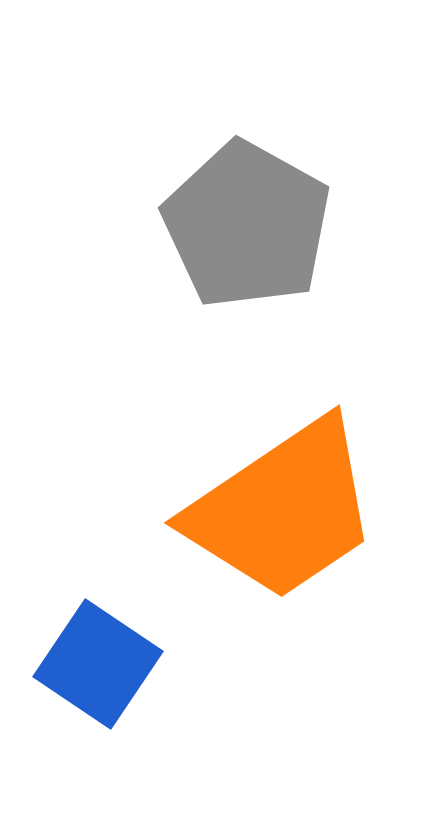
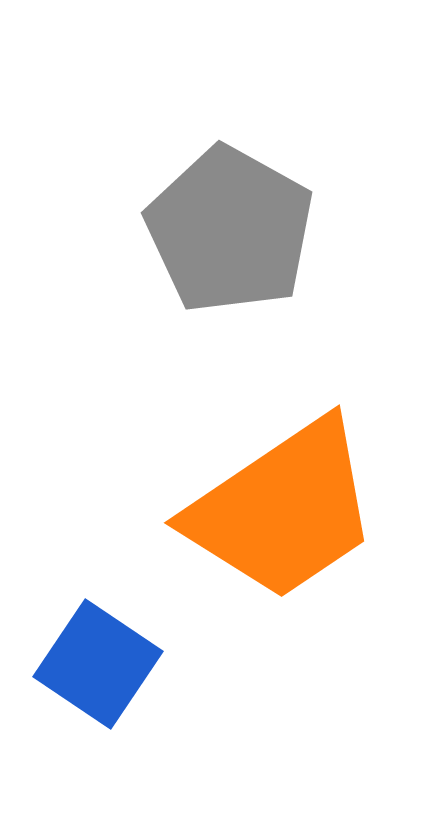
gray pentagon: moved 17 px left, 5 px down
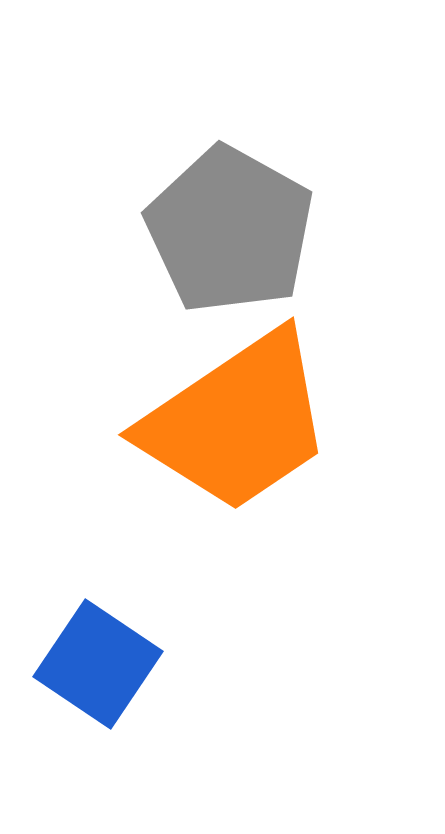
orange trapezoid: moved 46 px left, 88 px up
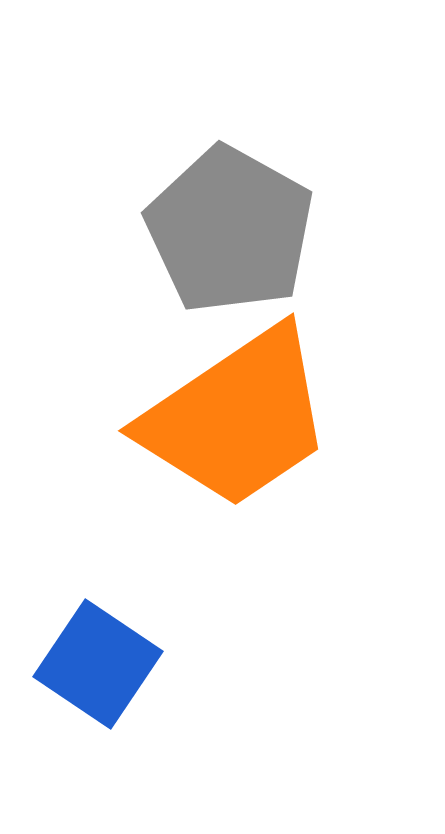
orange trapezoid: moved 4 px up
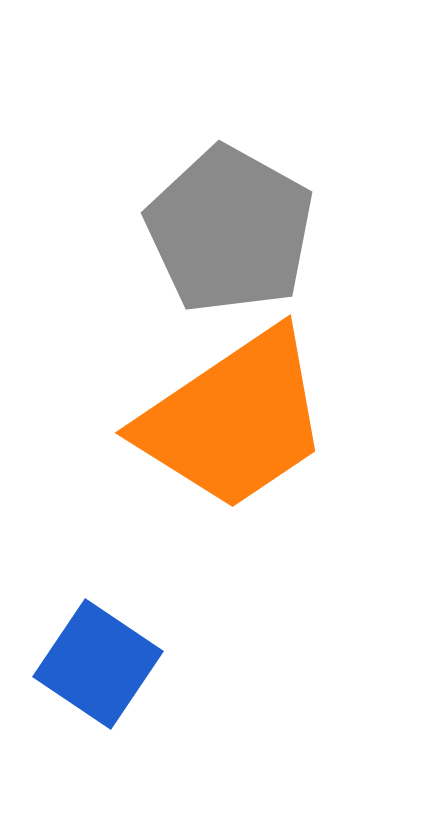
orange trapezoid: moved 3 px left, 2 px down
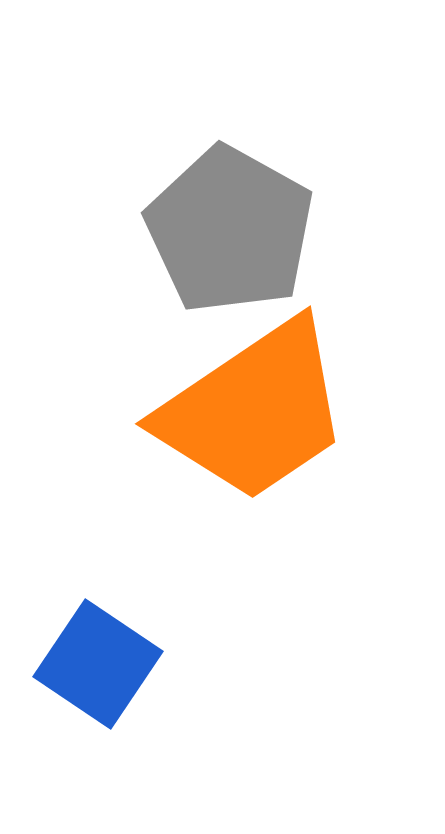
orange trapezoid: moved 20 px right, 9 px up
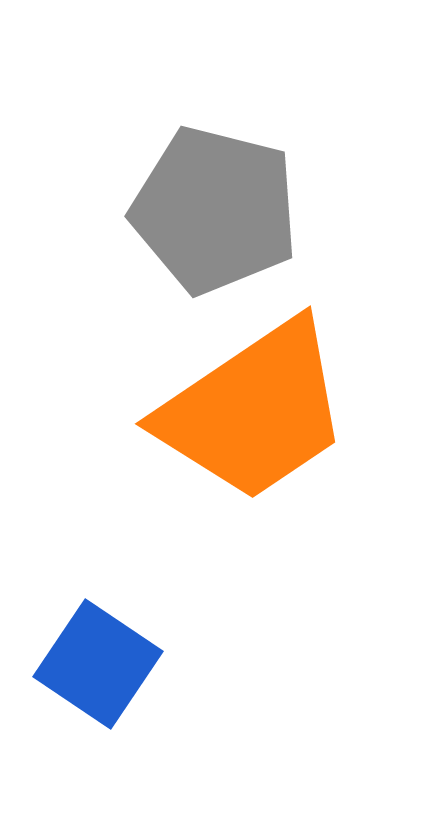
gray pentagon: moved 15 px left, 20 px up; rotated 15 degrees counterclockwise
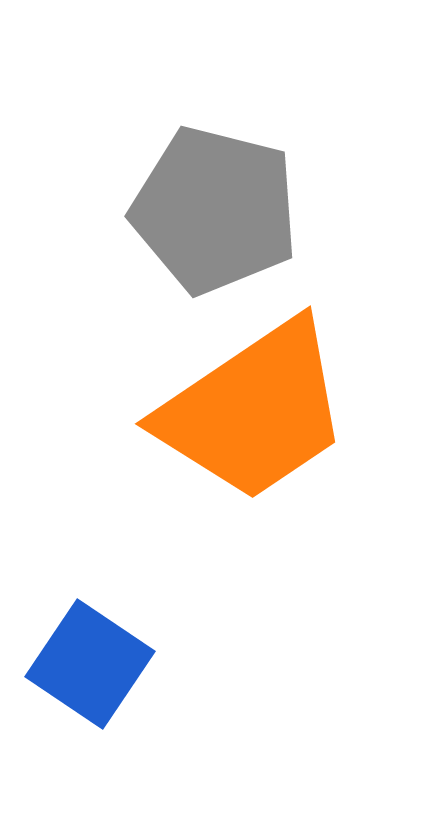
blue square: moved 8 px left
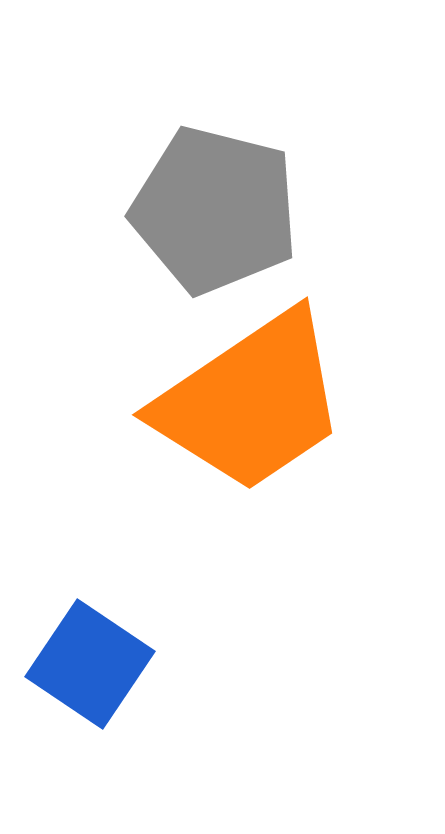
orange trapezoid: moved 3 px left, 9 px up
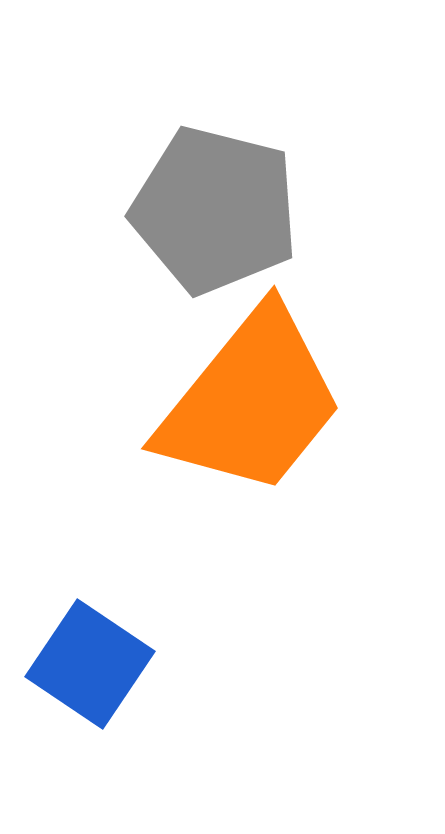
orange trapezoid: rotated 17 degrees counterclockwise
